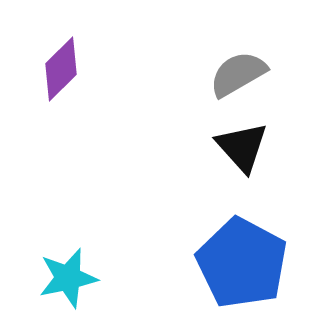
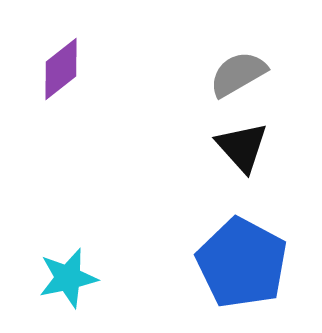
purple diamond: rotated 6 degrees clockwise
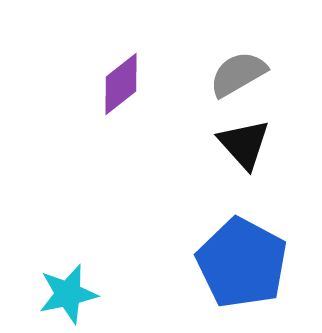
purple diamond: moved 60 px right, 15 px down
black triangle: moved 2 px right, 3 px up
cyan star: moved 16 px down
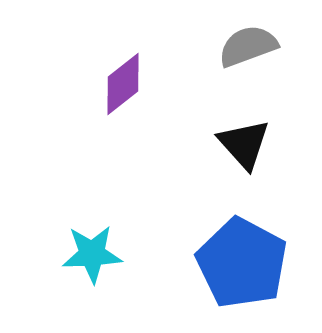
gray semicircle: moved 10 px right, 28 px up; rotated 10 degrees clockwise
purple diamond: moved 2 px right
cyan star: moved 24 px right, 40 px up; rotated 10 degrees clockwise
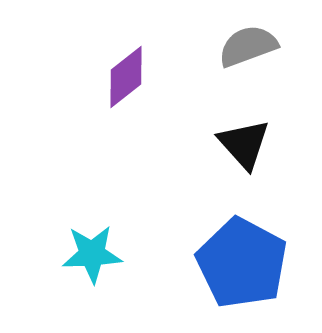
purple diamond: moved 3 px right, 7 px up
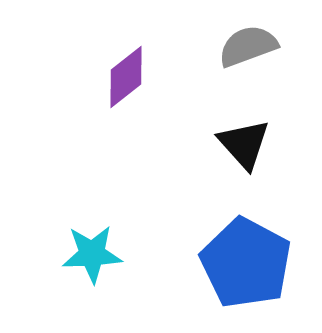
blue pentagon: moved 4 px right
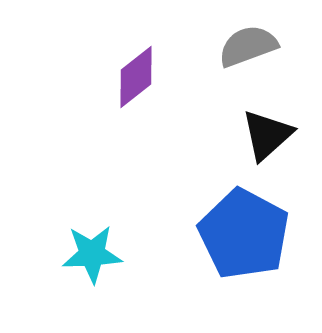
purple diamond: moved 10 px right
black triangle: moved 23 px right, 9 px up; rotated 30 degrees clockwise
blue pentagon: moved 2 px left, 29 px up
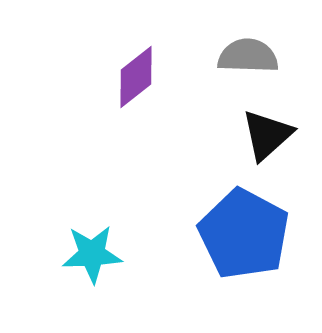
gray semicircle: moved 10 px down; rotated 22 degrees clockwise
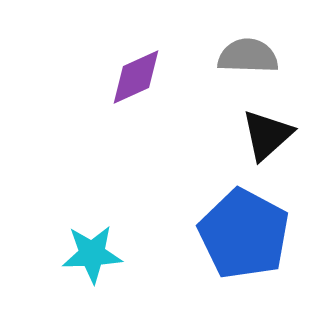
purple diamond: rotated 14 degrees clockwise
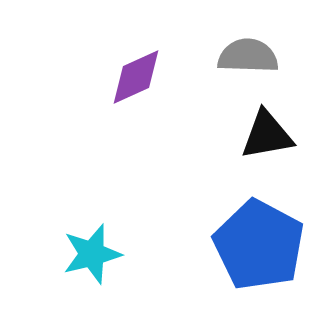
black triangle: rotated 32 degrees clockwise
blue pentagon: moved 15 px right, 11 px down
cyan star: rotated 12 degrees counterclockwise
